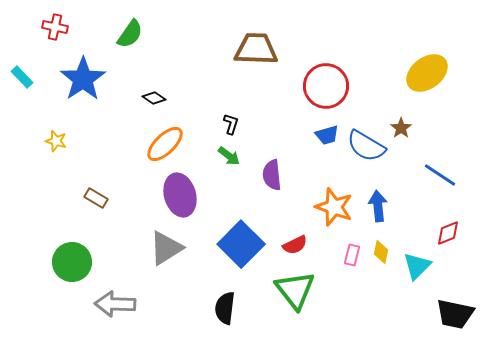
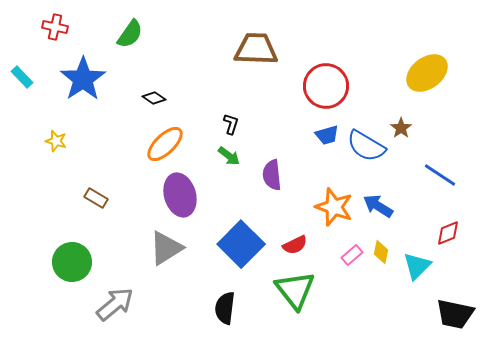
blue arrow: rotated 52 degrees counterclockwise
pink rectangle: rotated 35 degrees clockwise
gray arrow: rotated 138 degrees clockwise
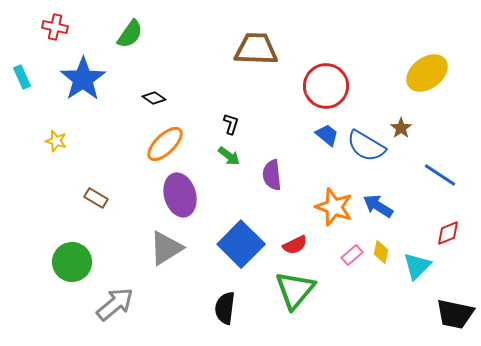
cyan rectangle: rotated 20 degrees clockwise
blue trapezoid: rotated 125 degrees counterclockwise
green triangle: rotated 18 degrees clockwise
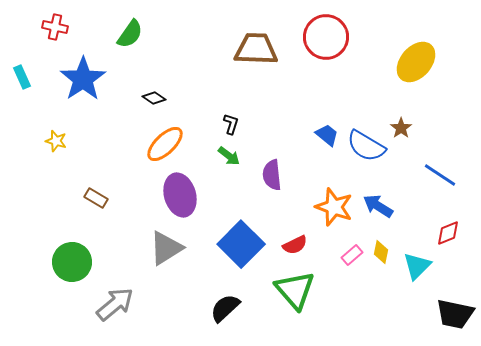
yellow ellipse: moved 11 px left, 11 px up; rotated 12 degrees counterclockwise
red circle: moved 49 px up
green triangle: rotated 21 degrees counterclockwise
black semicircle: rotated 40 degrees clockwise
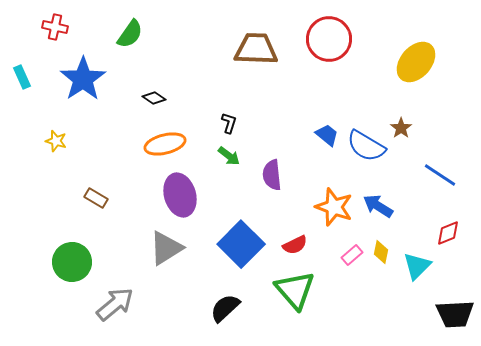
red circle: moved 3 px right, 2 px down
black L-shape: moved 2 px left, 1 px up
orange ellipse: rotated 30 degrees clockwise
black trapezoid: rotated 15 degrees counterclockwise
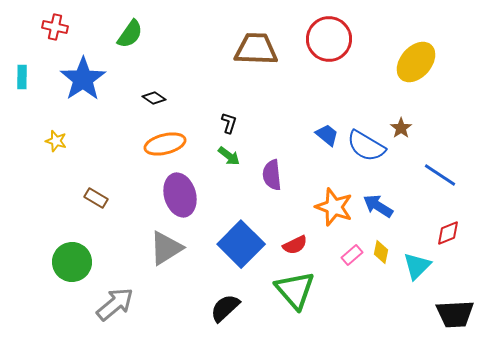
cyan rectangle: rotated 25 degrees clockwise
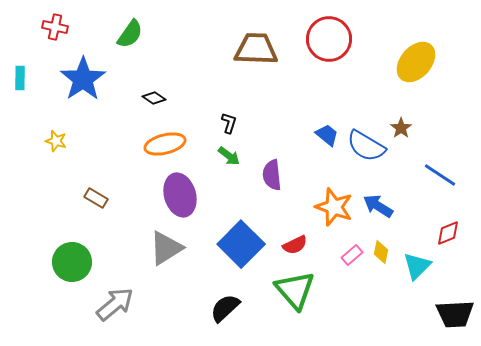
cyan rectangle: moved 2 px left, 1 px down
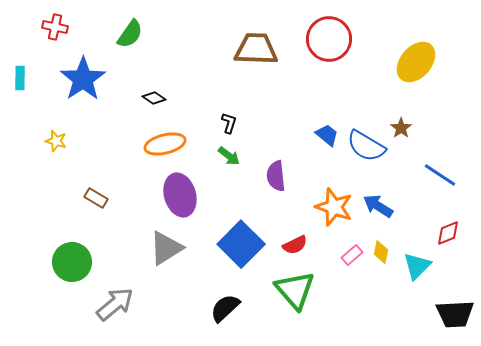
purple semicircle: moved 4 px right, 1 px down
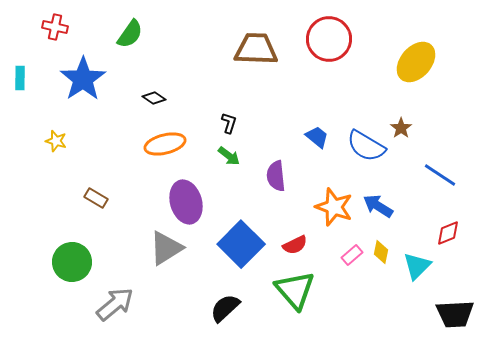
blue trapezoid: moved 10 px left, 2 px down
purple ellipse: moved 6 px right, 7 px down
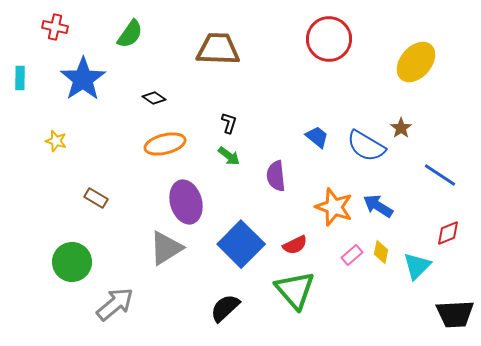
brown trapezoid: moved 38 px left
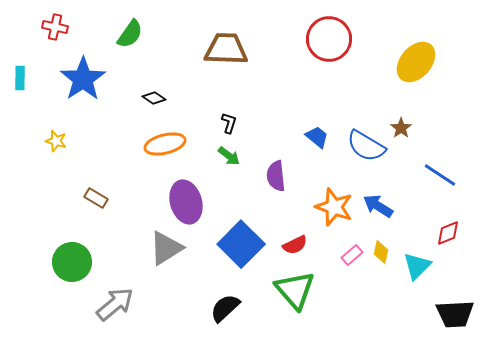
brown trapezoid: moved 8 px right
